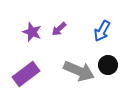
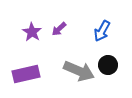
purple star: rotated 12 degrees clockwise
purple rectangle: rotated 24 degrees clockwise
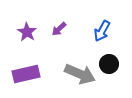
purple star: moved 5 px left
black circle: moved 1 px right, 1 px up
gray arrow: moved 1 px right, 3 px down
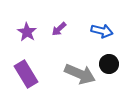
blue arrow: rotated 105 degrees counterclockwise
purple rectangle: rotated 72 degrees clockwise
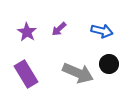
gray arrow: moved 2 px left, 1 px up
